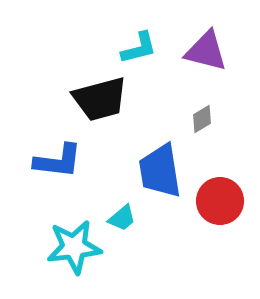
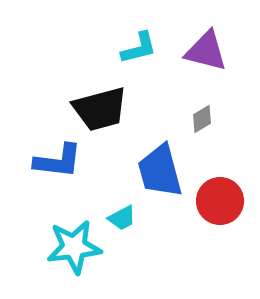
black trapezoid: moved 10 px down
blue trapezoid: rotated 6 degrees counterclockwise
cyan trapezoid: rotated 12 degrees clockwise
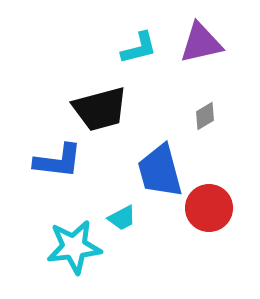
purple triangle: moved 5 px left, 8 px up; rotated 27 degrees counterclockwise
gray diamond: moved 3 px right, 3 px up
red circle: moved 11 px left, 7 px down
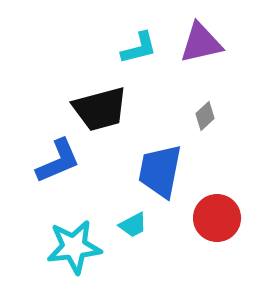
gray diamond: rotated 12 degrees counterclockwise
blue L-shape: rotated 30 degrees counterclockwise
blue trapezoid: rotated 26 degrees clockwise
red circle: moved 8 px right, 10 px down
cyan trapezoid: moved 11 px right, 7 px down
